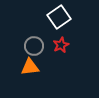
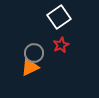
gray circle: moved 7 px down
orange triangle: rotated 18 degrees counterclockwise
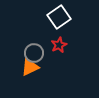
red star: moved 2 px left
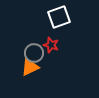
white square: rotated 15 degrees clockwise
red star: moved 8 px left; rotated 28 degrees counterclockwise
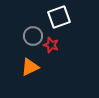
gray circle: moved 1 px left, 17 px up
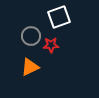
gray circle: moved 2 px left
red star: rotated 21 degrees counterclockwise
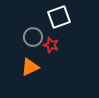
gray circle: moved 2 px right, 1 px down
red star: rotated 21 degrees clockwise
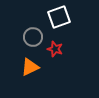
red star: moved 4 px right, 4 px down
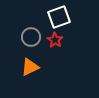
gray circle: moved 2 px left
red star: moved 9 px up; rotated 14 degrees clockwise
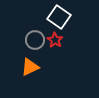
white square: rotated 35 degrees counterclockwise
gray circle: moved 4 px right, 3 px down
